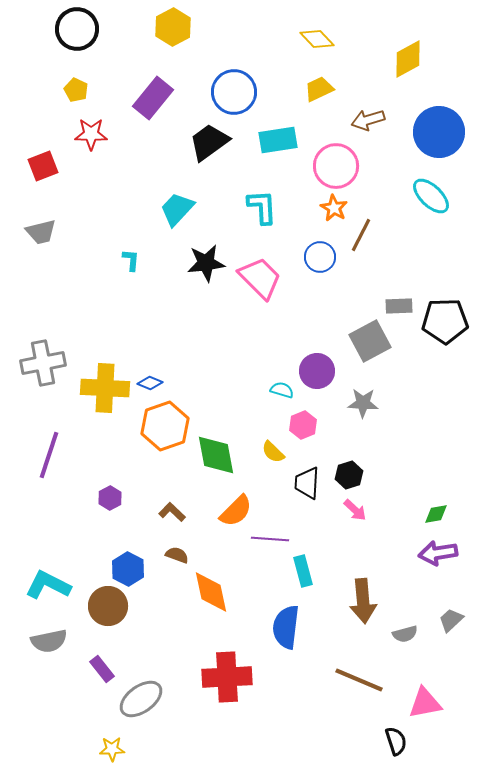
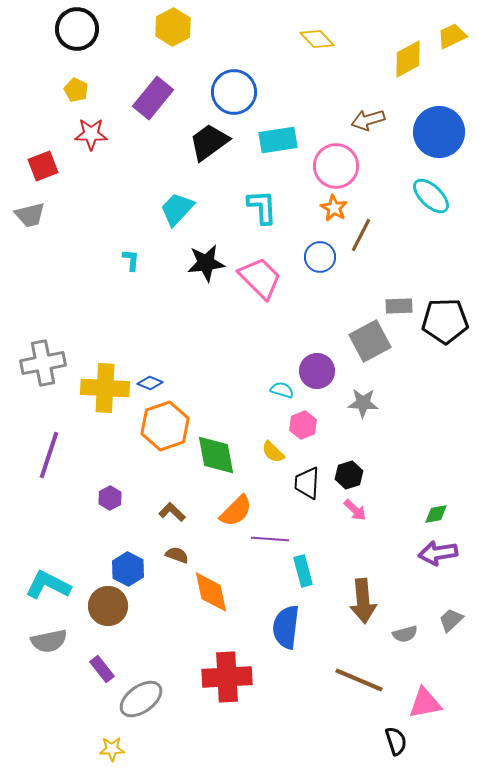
yellow trapezoid at (319, 89): moved 133 px right, 53 px up
gray trapezoid at (41, 232): moved 11 px left, 17 px up
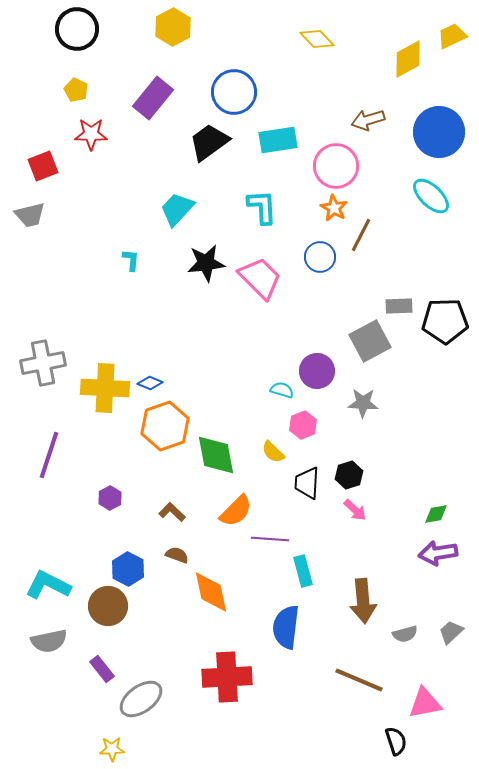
gray trapezoid at (451, 620): moved 12 px down
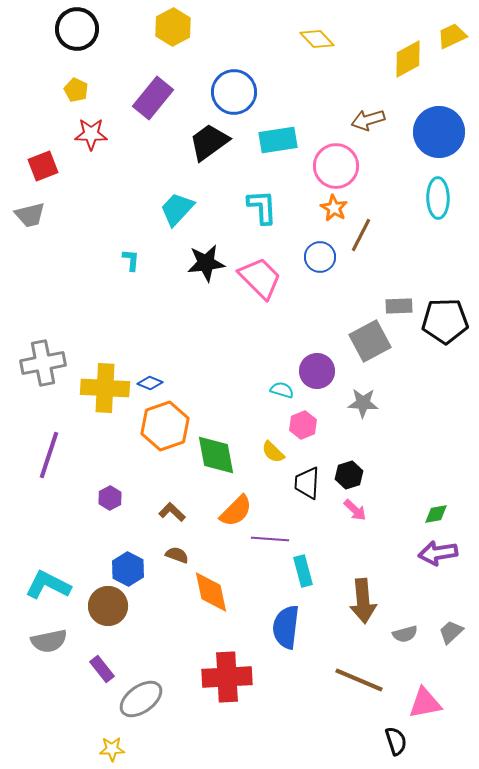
cyan ellipse at (431, 196): moved 7 px right, 2 px down; rotated 45 degrees clockwise
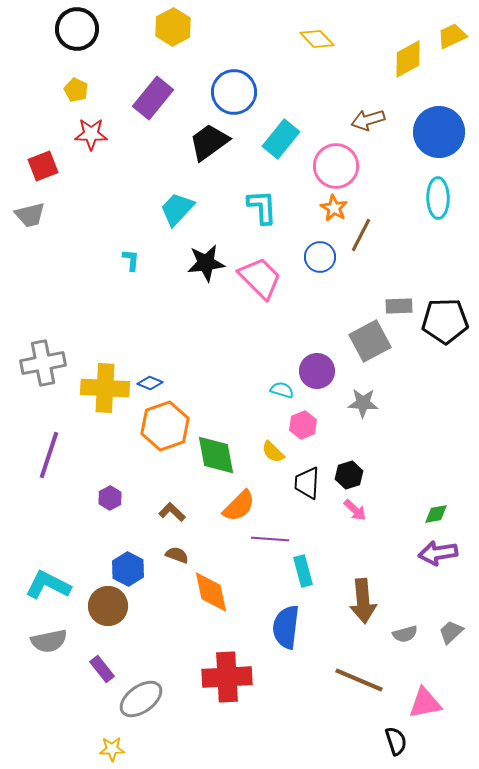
cyan rectangle at (278, 140): moved 3 px right, 1 px up; rotated 42 degrees counterclockwise
orange semicircle at (236, 511): moved 3 px right, 5 px up
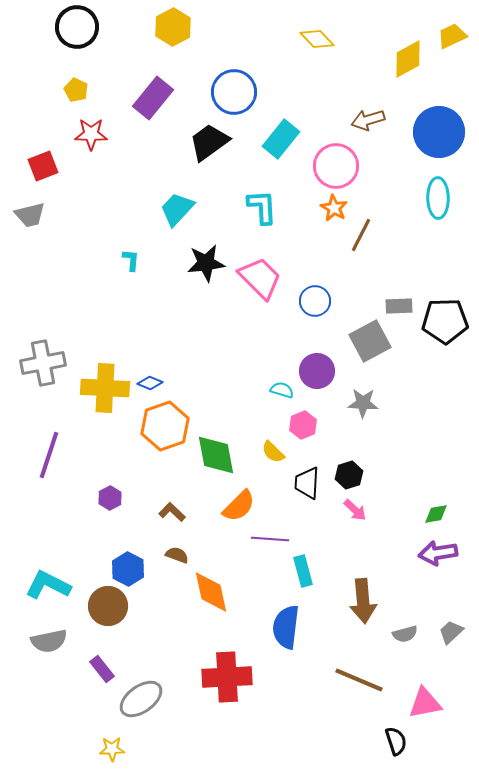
black circle at (77, 29): moved 2 px up
blue circle at (320, 257): moved 5 px left, 44 px down
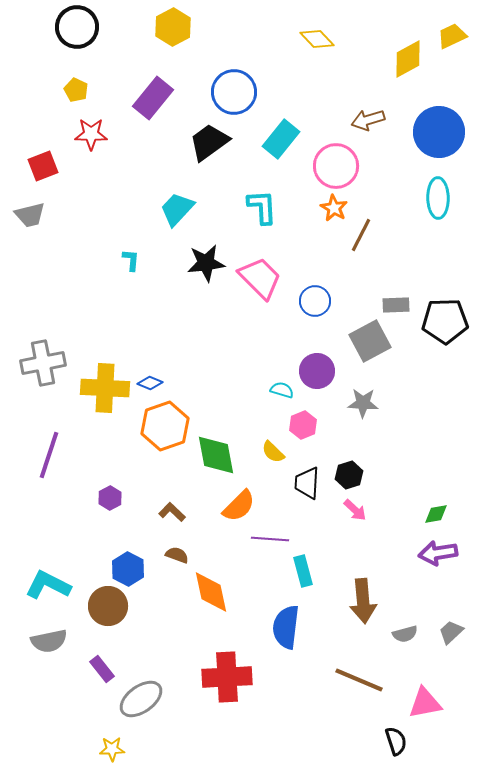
gray rectangle at (399, 306): moved 3 px left, 1 px up
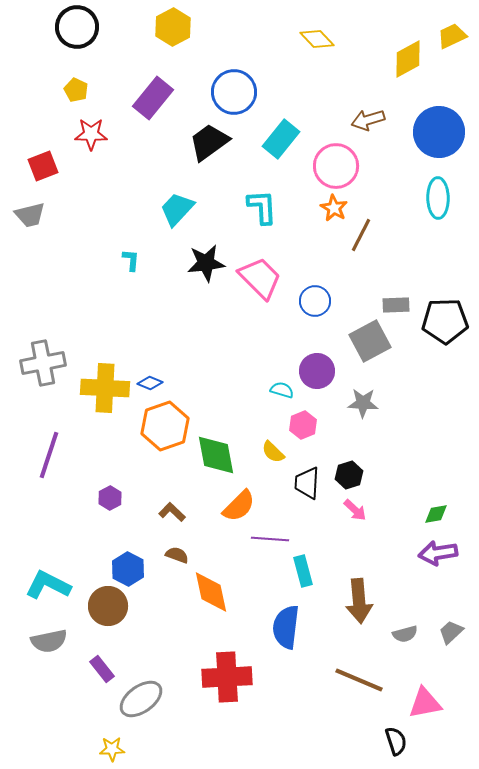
brown arrow at (363, 601): moved 4 px left
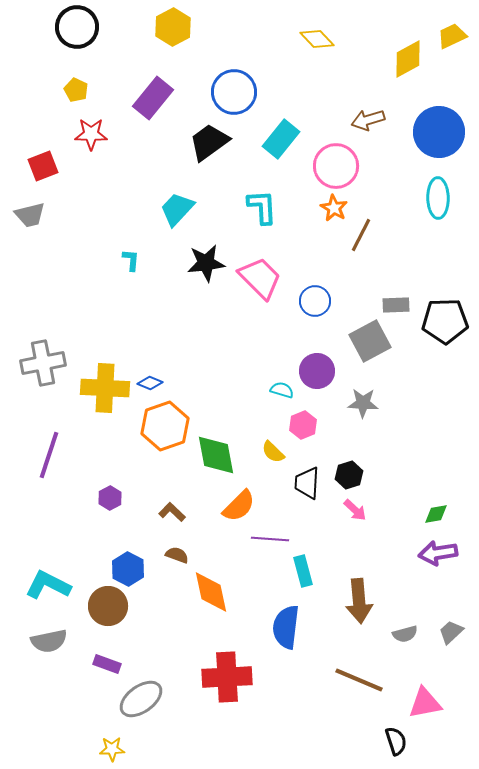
purple rectangle at (102, 669): moved 5 px right, 5 px up; rotated 32 degrees counterclockwise
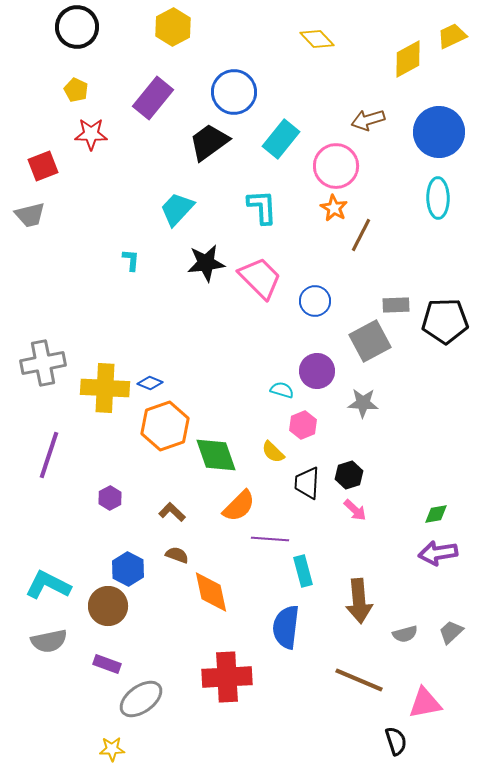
green diamond at (216, 455): rotated 9 degrees counterclockwise
